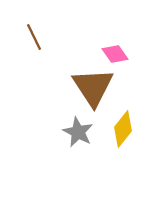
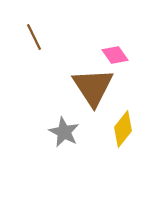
pink diamond: moved 1 px down
gray star: moved 14 px left
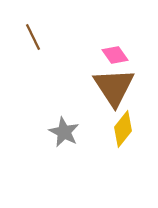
brown line: moved 1 px left
brown triangle: moved 21 px right
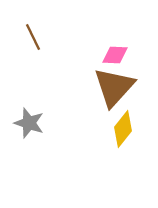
pink diamond: rotated 52 degrees counterclockwise
brown triangle: rotated 15 degrees clockwise
gray star: moved 35 px left, 9 px up; rotated 8 degrees counterclockwise
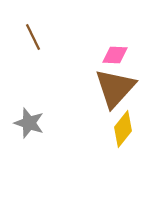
brown triangle: moved 1 px right, 1 px down
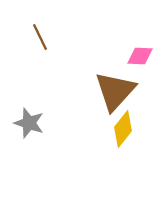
brown line: moved 7 px right
pink diamond: moved 25 px right, 1 px down
brown triangle: moved 3 px down
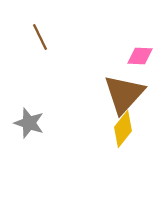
brown triangle: moved 9 px right, 3 px down
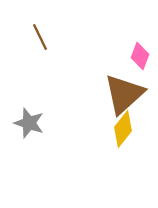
pink diamond: rotated 72 degrees counterclockwise
brown triangle: rotated 6 degrees clockwise
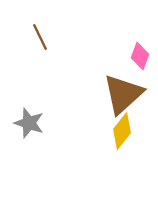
brown triangle: moved 1 px left
yellow diamond: moved 1 px left, 2 px down
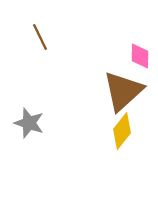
pink diamond: rotated 20 degrees counterclockwise
brown triangle: moved 3 px up
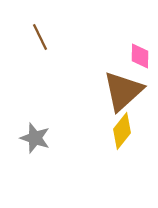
gray star: moved 6 px right, 15 px down
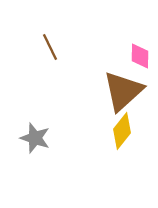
brown line: moved 10 px right, 10 px down
